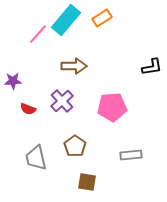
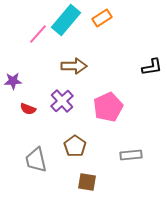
pink pentagon: moved 4 px left; rotated 20 degrees counterclockwise
gray trapezoid: moved 2 px down
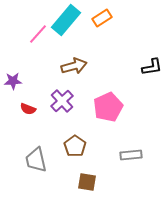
brown arrow: rotated 15 degrees counterclockwise
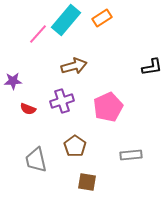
purple cross: rotated 25 degrees clockwise
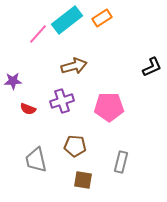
cyan rectangle: moved 1 px right; rotated 12 degrees clockwise
black L-shape: rotated 15 degrees counterclockwise
pink pentagon: moved 1 px right; rotated 24 degrees clockwise
brown pentagon: rotated 30 degrees counterclockwise
gray rectangle: moved 10 px left, 7 px down; rotated 70 degrees counterclockwise
brown square: moved 4 px left, 2 px up
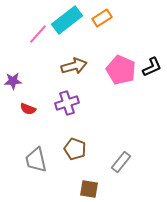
purple cross: moved 5 px right, 2 px down
pink pentagon: moved 12 px right, 37 px up; rotated 24 degrees clockwise
brown pentagon: moved 3 px down; rotated 15 degrees clockwise
gray rectangle: rotated 25 degrees clockwise
brown square: moved 6 px right, 9 px down
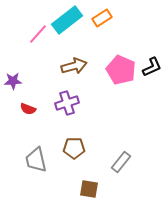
brown pentagon: moved 1 px left, 1 px up; rotated 20 degrees counterclockwise
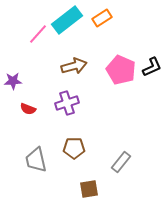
brown square: rotated 18 degrees counterclockwise
